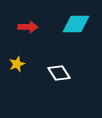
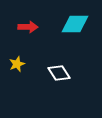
cyan diamond: moved 1 px left
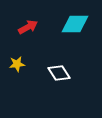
red arrow: rotated 30 degrees counterclockwise
yellow star: rotated 14 degrees clockwise
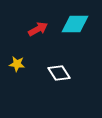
red arrow: moved 10 px right, 2 px down
yellow star: rotated 14 degrees clockwise
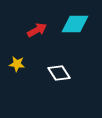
red arrow: moved 1 px left, 1 px down
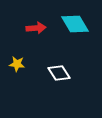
cyan diamond: rotated 60 degrees clockwise
red arrow: moved 1 px left, 2 px up; rotated 24 degrees clockwise
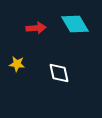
white diamond: rotated 20 degrees clockwise
